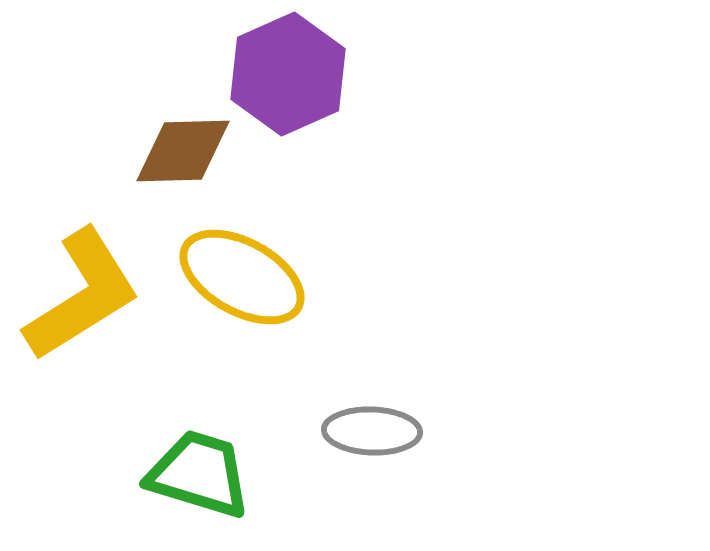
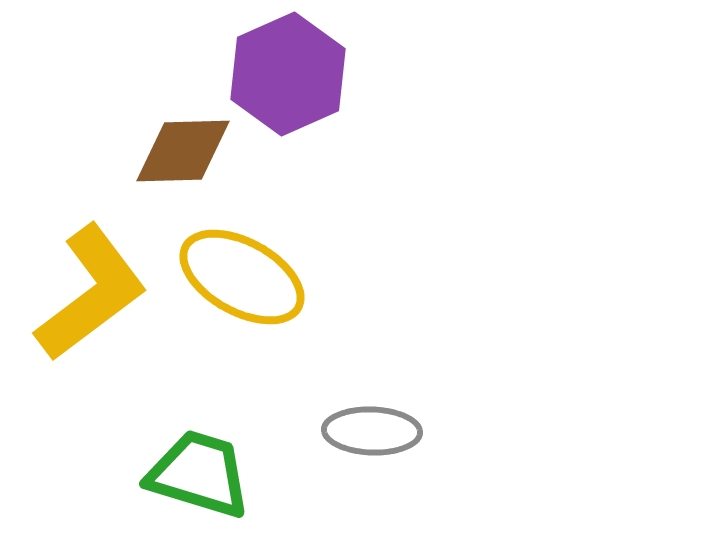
yellow L-shape: moved 9 px right, 2 px up; rotated 5 degrees counterclockwise
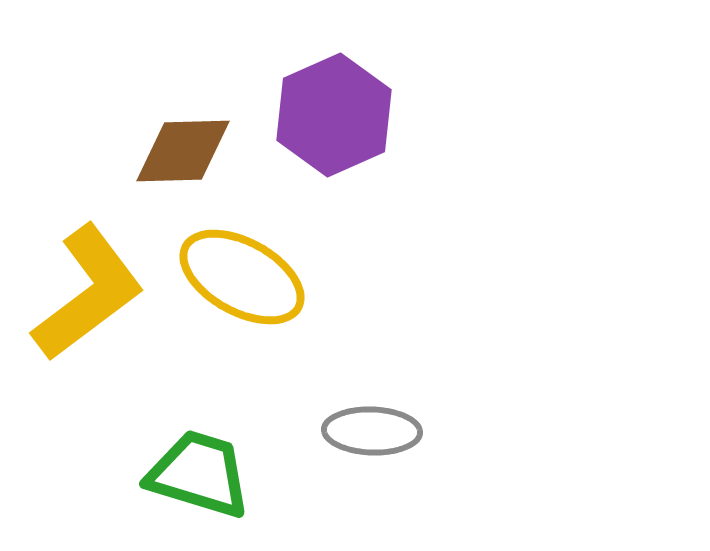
purple hexagon: moved 46 px right, 41 px down
yellow L-shape: moved 3 px left
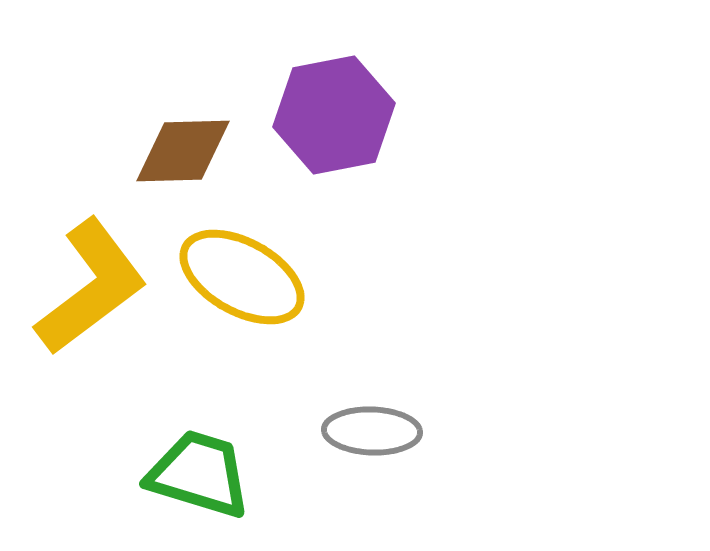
purple hexagon: rotated 13 degrees clockwise
yellow L-shape: moved 3 px right, 6 px up
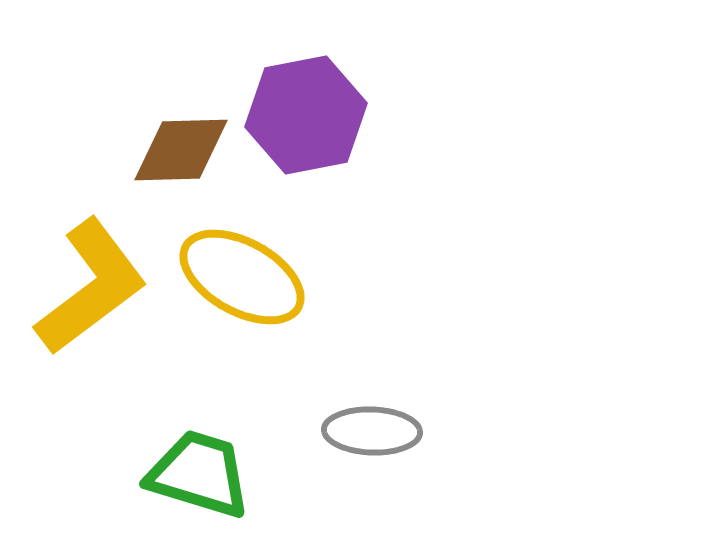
purple hexagon: moved 28 px left
brown diamond: moved 2 px left, 1 px up
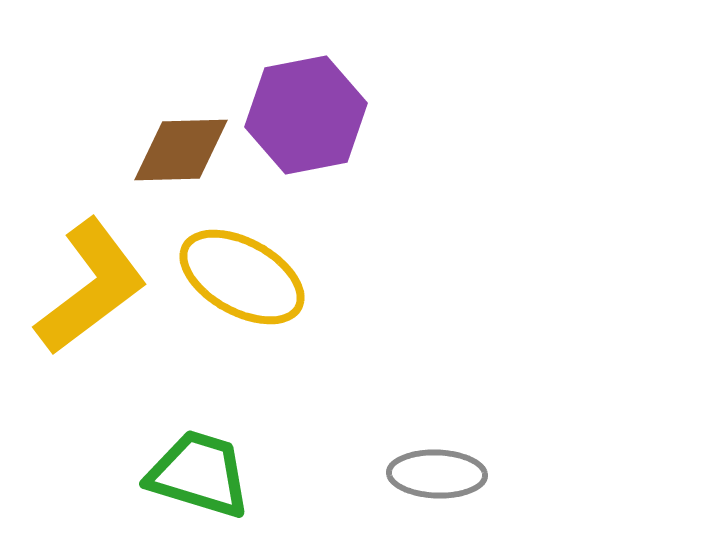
gray ellipse: moved 65 px right, 43 px down
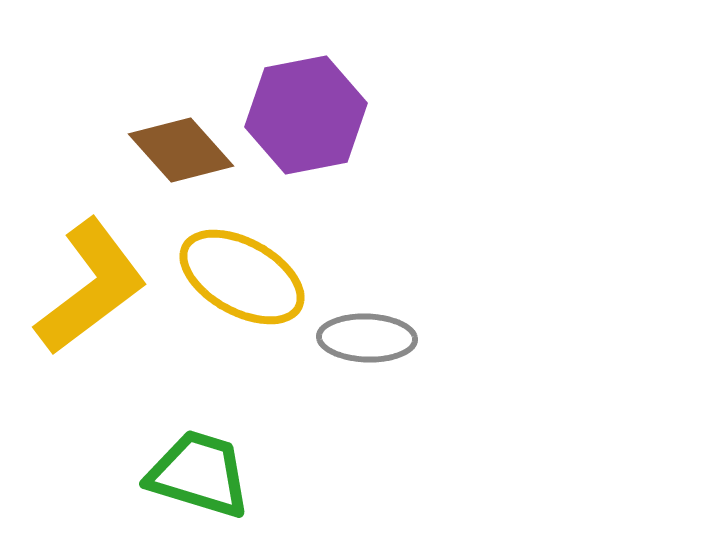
brown diamond: rotated 50 degrees clockwise
gray ellipse: moved 70 px left, 136 px up
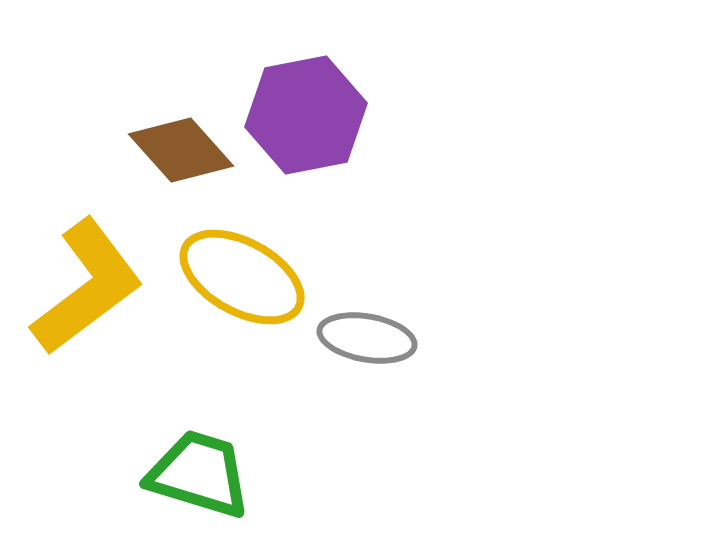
yellow L-shape: moved 4 px left
gray ellipse: rotated 8 degrees clockwise
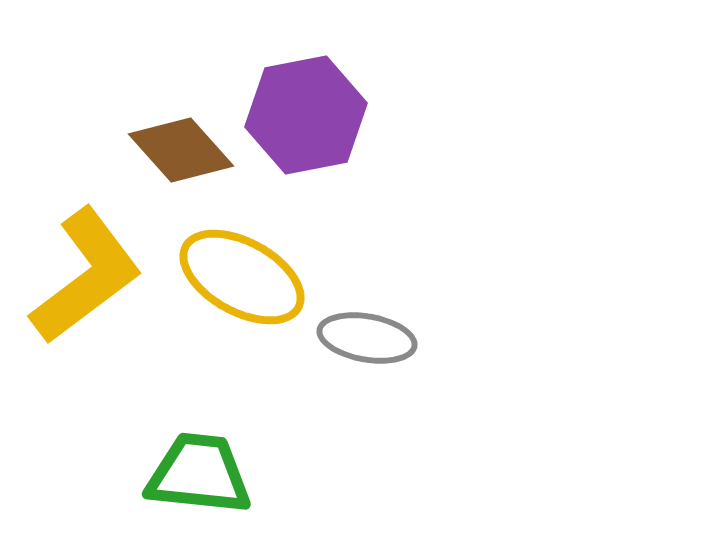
yellow L-shape: moved 1 px left, 11 px up
green trapezoid: rotated 11 degrees counterclockwise
